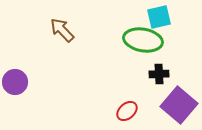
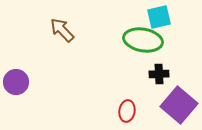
purple circle: moved 1 px right
red ellipse: rotated 40 degrees counterclockwise
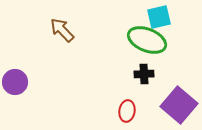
green ellipse: moved 4 px right; rotated 12 degrees clockwise
black cross: moved 15 px left
purple circle: moved 1 px left
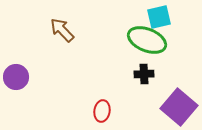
purple circle: moved 1 px right, 5 px up
purple square: moved 2 px down
red ellipse: moved 25 px left
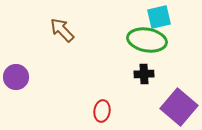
green ellipse: rotated 12 degrees counterclockwise
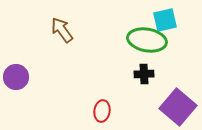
cyan square: moved 6 px right, 3 px down
brown arrow: rotated 8 degrees clockwise
purple square: moved 1 px left
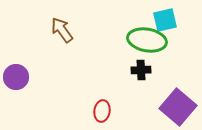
black cross: moved 3 px left, 4 px up
